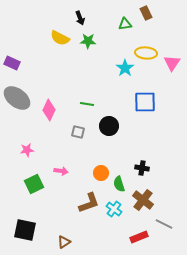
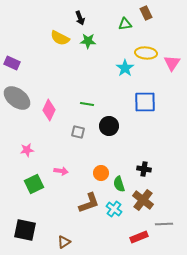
black cross: moved 2 px right, 1 px down
gray line: rotated 30 degrees counterclockwise
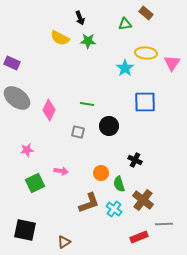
brown rectangle: rotated 24 degrees counterclockwise
black cross: moved 9 px left, 9 px up; rotated 16 degrees clockwise
green square: moved 1 px right, 1 px up
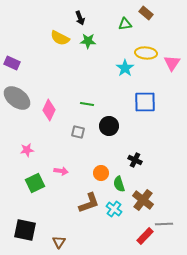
red rectangle: moved 6 px right, 1 px up; rotated 24 degrees counterclockwise
brown triangle: moved 5 px left; rotated 24 degrees counterclockwise
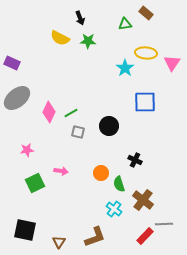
gray ellipse: rotated 76 degrees counterclockwise
green line: moved 16 px left, 9 px down; rotated 40 degrees counterclockwise
pink diamond: moved 2 px down
brown L-shape: moved 6 px right, 34 px down
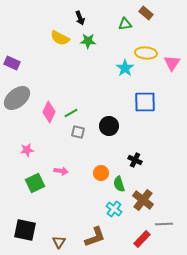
red rectangle: moved 3 px left, 3 px down
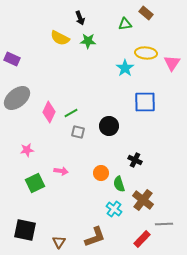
purple rectangle: moved 4 px up
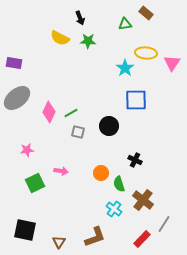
purple rectangle: moved 2 px right, 4 px down; rotated 14 degrees counterclockwise
blue square: moved 9 px left, 2 px up
gray line: rotated 54 degrees counterclockwise
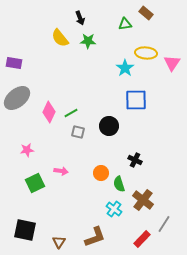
yellow semicircle: rotated 24 degrees clockwise
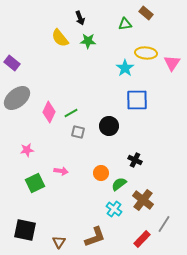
purple rectangle: moved 2 px left; rotated 28 degrees clockwise
blue square: moved 1 px right
green semicircle: rotated 70 degrees clockwise
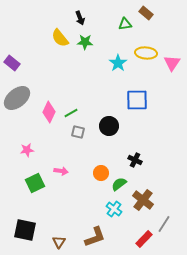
green star: moved 3 px left, 1 px down
cyan star: moved 7 px left, 5 px up
red rectangle: moved 2 px right
